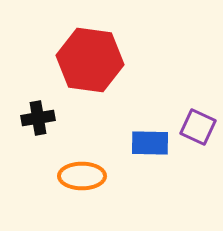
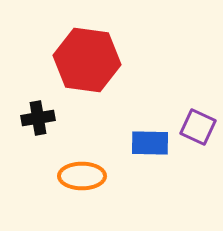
red hexagon: moved 3 px left
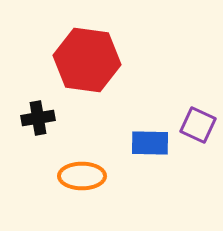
purple square: moved 2 px up
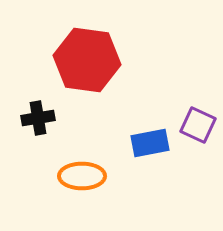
blue rectangle: rotated 12 degrees counterclockwise
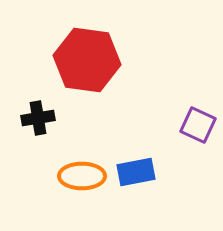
blue rectangle: moved 14 px left, 29 px down
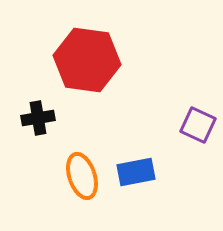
orange ellipse: rotated 72 degrees clockwise
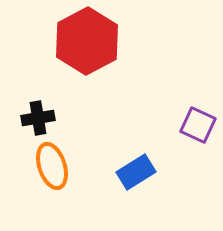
red hexagon: moved 19 px up; rotated 24 degrees clockwise
blue rectangle: rotated 21 degrees counterclockwise
orange ellipse: moved 30 px left, 10 px up
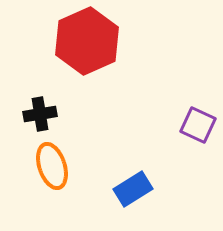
red hexagon: rotated 4 degrees clockwise
black cross: moved 2 px right, 4 px up
blue rectangle: moved 3 px left, 17 px down
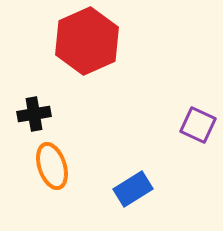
black cross: moved 6 px left
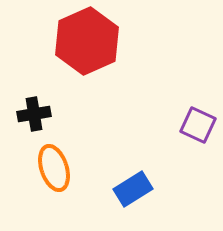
orange ellipse: moved 2 px right, 2 px down
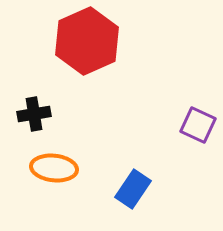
orange ellipse: rotated 66 degrees counterclockwise
blue rectangle: rotated 24 degrees counterclockwise
